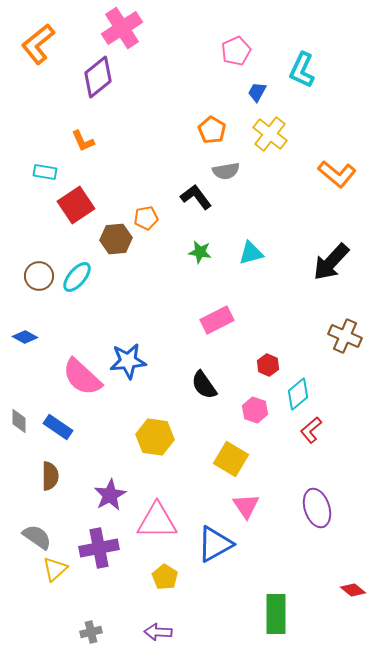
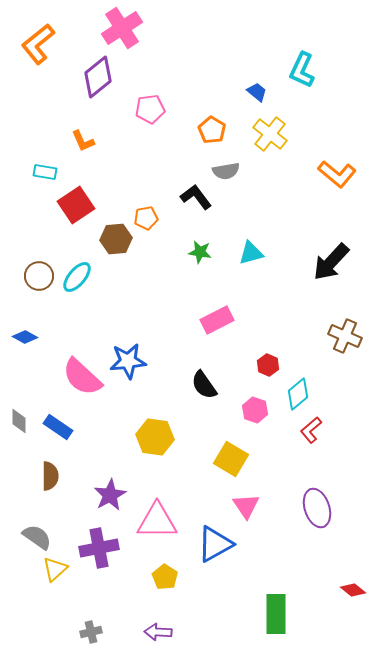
pink pentagon at (236, 51): moved 86 px left, 58 px down; rotated 16 degrees clockwise
blue trapezoid at (257, 92): rotated 100 degrees clockwise
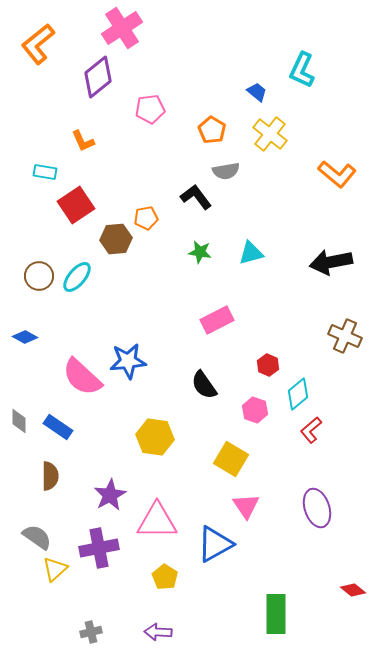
black arrow at (331, 262): rotated 36 degrees clockwise
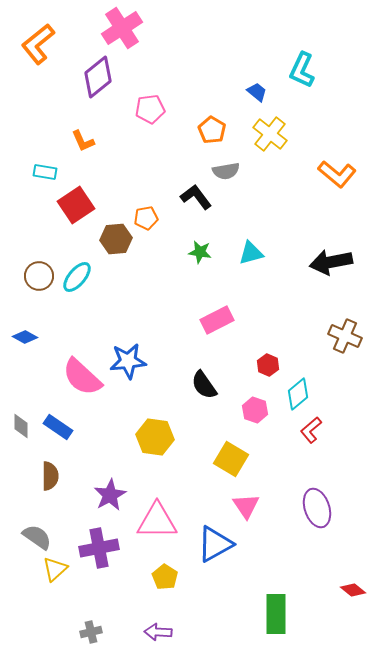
gray diamond at (19, 421): moved 2 px right, 5 px down
